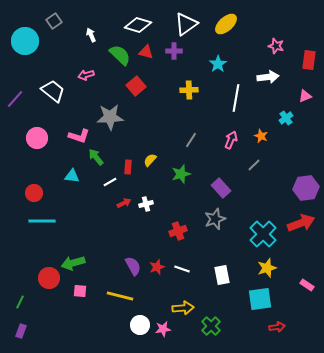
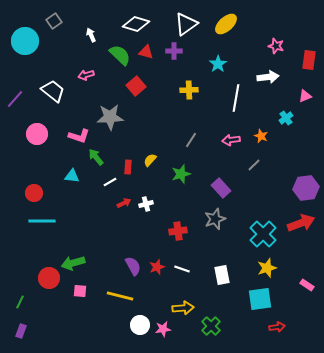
white diamond at (138, 25): moved 2 px left, 1 px up
pink circle at (37, 138): moved 4 px up
pink arrow at (231, 140): rotated 120 degrees counterclockwise
red cross at (178, 231): rotated 12 degrees clockwise
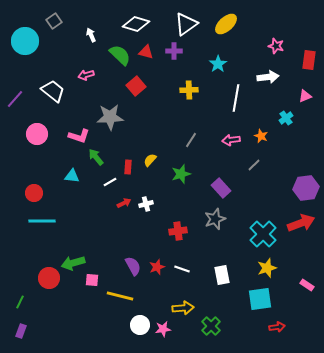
pink square at (80, 291): moved 12 px right, 11 px up
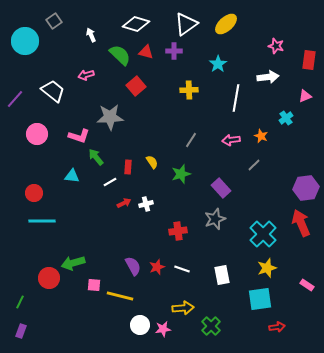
yellow semicircle at (150, 160): moved 2 px right, 2 px down; rotated 104 degrees clockwise
red arrow at (301, 223): rotated 92 degrees counterclockwise
pink square at (92, 280): moved 2 px right, 5 px down
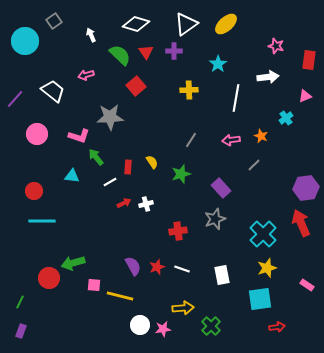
red triangle at (146, 52): rotated 42 degrees clockwise
red circle at (34, 193): moved 2 px up
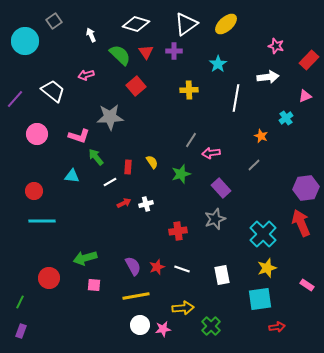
red rectangle at (309, 60): rotated 36 degrees clockwise
pink arrow at (231, 140): moved 20 px left, 13 px down
green arrow at (73, 263): moved 12 px right, 5 px up
yellow line at (120, 296): moved 16 px right; rotated 24 degrees counterclockwise
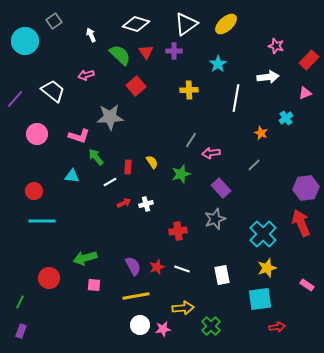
pink triangle at (305, 96): moved 3 px up
orange star at (261, 136): moved 3 px up
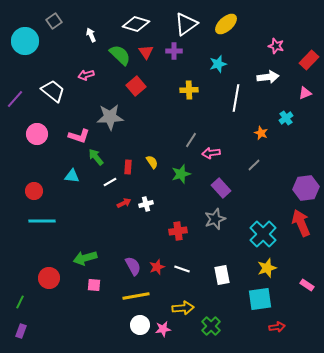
cyan star at (218, 64): rotated 18 degrees clockwise
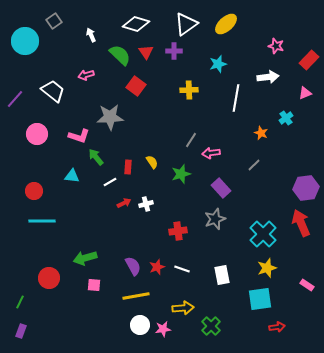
red square at (136, 86): rotated 12 degrees counterclockwise
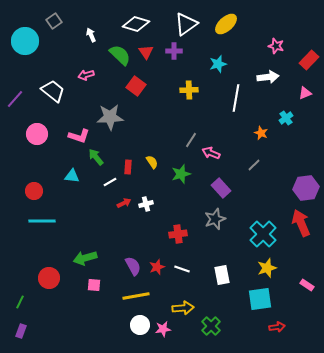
pink arrow at (211, 153): rotated 30 degrees clockwise
red cross at (178, 231): moved 3 px down
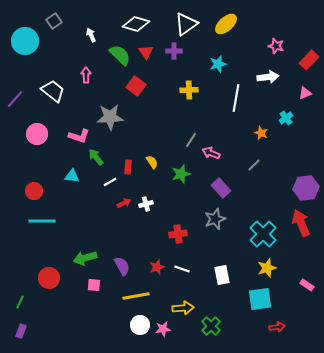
pink arrow at (86, 75): rotated 105 degrees clockwise
purple semicircle at (133, 266): moved 11 px left
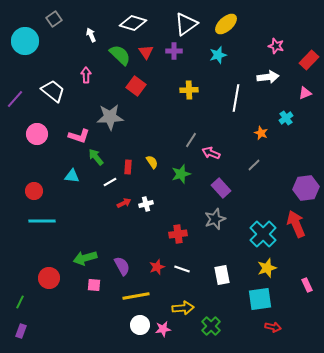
gray square at (54, 21): moved 2 px up
white diamond at (136, 24): moved 3 px left, 1 px up
cyan star at (218, 64): moved 9 px up
red arrow at (301, 223): moved 5 px left, 1 px down
pink rectangle at (307, 285): rotated 32 degrees clockwise
red arrow at (277, 327): moved 4 px left; rotated 21 degrees clockwise
